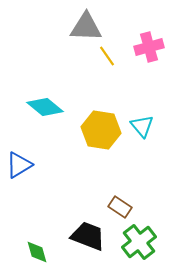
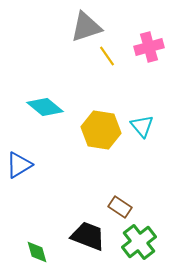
gray triangle: rotated 20 degrees counterclockwise
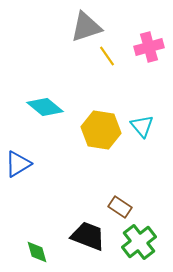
blue triangle: moved 1 px left, 1 px up
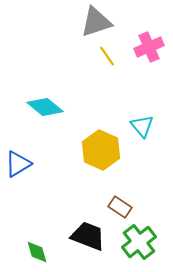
gray triangle: moved 10 px right, 5 px up
pink cross: rotated 8 degrees counterclockwise
yellow hexagon: moved 20 px down; rotated 15 degrees clockwise
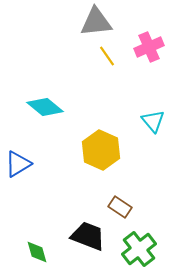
gray triangle: rotated 12 degrees clockwise
cyan triangle: moved 11 px right, 5 px up
green cross: moved 7 px down
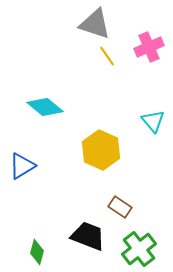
gray triangle: moved 1 px left, 2 px down; rotated 24 degrees clockwise
blue triangle: moved 4 px right, 2 px down
green diamond: rotated 30 degrees clockwise
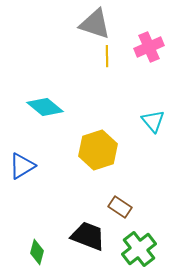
yellow line: rotated 35 degrees clockwise
yellow hexagon: moved 3 px left; rotated 18 degrees clockwise
